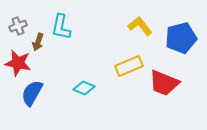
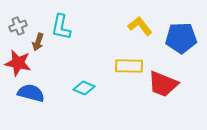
blue pentagon: rotated 12 degrees clockwise
yellow rectangle: rotated 24 degrees clockwise
red trapezoid: moved 1 px left, 1 px down
blue semicircle: moved 1 px left; rotated 76 degrees clockwise
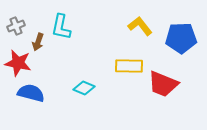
gray cross: moved 2 px left
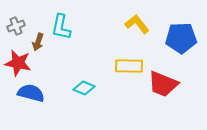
yellow L-shape: moved 3 px left, 2 px up
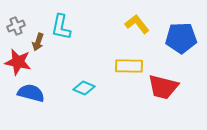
red star: moved 1 px up
red trapezoid: moved 3 px down; rotated 8 degrees counterclockwise
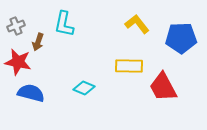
cyan L-shape: moved 3 px right, 3 px up
red trapezoid: rotated 48 degrees clockwise
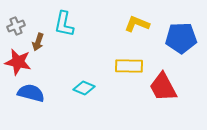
yellow L-shape: rotated 30 degrees counterclockwise
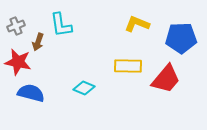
cyan L-shape: moved 3 px left, 1 px down; rotated 20 degrees counterclockwise
yellow rectangle: moved 1 px left
red trapezoid: moved 3 px right, 8 px up; rotated 112 degrees counterclockwise
